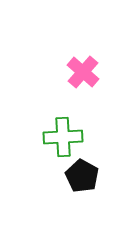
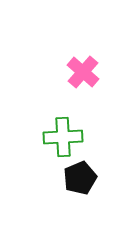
black pentagon: moved 2 px left, 2 px down; rotated 20 degrees clockwise
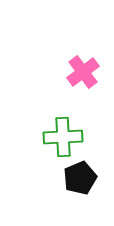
pink cross: rotated 12 degrees clockwise
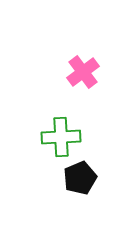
green cross: moved 2 px left
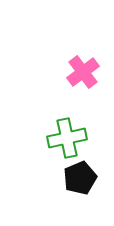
green cross: moved 6 px right, 1 px down; rotated 9 degrees counterclockwise
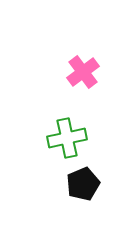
black pentagon: moved 3 px right, 6 px down
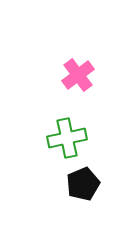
pink cross: moved 5 px left, 3 px down
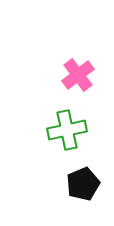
green cross: moved 8 px up
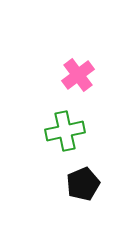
green cross: moved 2 px left, 1 px down
